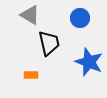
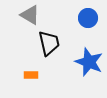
blue circle: moved 8 px right
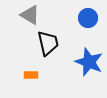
black trapezoid: moved 1 px left
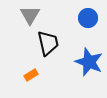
gray triangle: rotated 30 degrees clockwise
orange rectangle: rotated 32 degrees counterclockwise
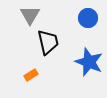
black trapezoid: moved 1 px up
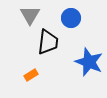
blue circle: moved 17 px left
black trapezoid: rotated 20 degrees clockwise
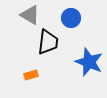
gray triangle: rotated 30 degrees counterclockwise
orange rectangle: rotated 16 degrees clockwise
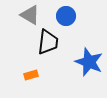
blue circle: moved 5 px left, 2 px up
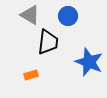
blue circle: moved 2 px right
